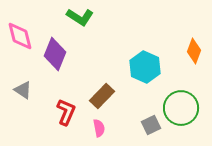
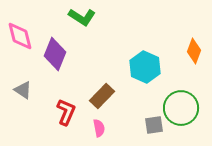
green L-shape: moved 2 px right
gray square: moved 3 px right; rotated 18 degrees clockwise
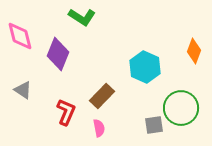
purple diamond: moved 3 px right
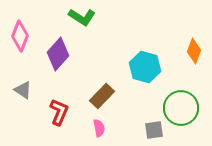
pink diamond: rotated 36 degrees clockwise
purple diamond: rotated 20 degrees clockwise
cyan hexagon: rotated 8 degrees counterclockwise
red L-shape: moved 7 px left
gray square: moved 5 px down
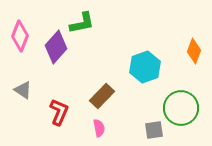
green L-shape: moved 6 px down; rotated 44 degrees counterclockwise
purple diamond: moved 2 px left, 7 px up
cyan hexagon: rotated 24 degrees clockwise
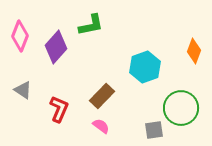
green L-shape: moved 9 px right, 2 px down
red L-shape: moved 3 px up
pink semicircle: moved 2 px right, 2 px up; rotated 42 degrees counterclockwise
